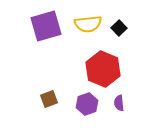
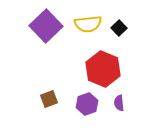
purple square: rotated 28 degrees counterclockwise
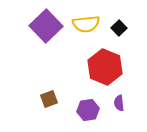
yellow semicircle: moved 2 px left
red hexagon: moved 2 px right, 2 px up
purple hexagon: moved 1 px right, 6 px down; rotated 10 degrees clockwise
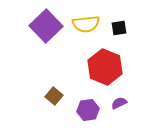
black square: rotated 35 degrees clockwise
brown square: moved 5 px right, 3 px up; rotated 30 degrees counterclockwise
purple semicircle: rotated 70 degrees clockwise
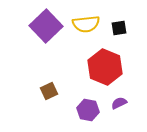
brown square: moved 5 px left, 5 px up; rotated 24 degrees clockwise
purple hexagon: rotated 20 degrees clockwise
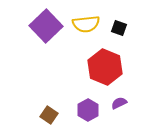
black square: rotated 28 degrees clockwise
brown square: moved 24 px down; rotated 30 degrees counterclockwise
purple hexagon: rotated 20 degrees clockwise
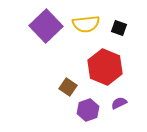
purple hexagon: rotated 10 degrees clockwise
brown square: moved 19 px right, 28 px up
